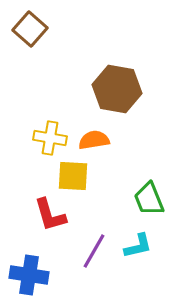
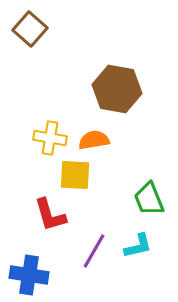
yellow square: moved 2 px right, 1 px up
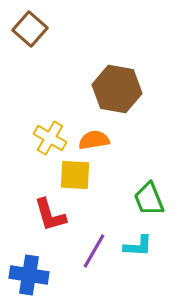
yellow cross: rotated 20 degrees clockwise
cyan L-shape: rotated 16 degrees clockwise
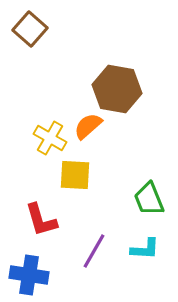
orange semicircle: moved 6 px left, 14 px up; rotated 32 degrees counterclockwise
red L-shape: moved 9 px left, 5 px down
cyan L-shape: moved 7 px right, 3 px down
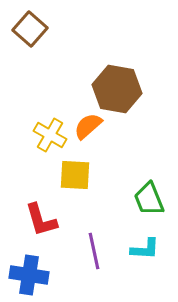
yellow cross: moved 3 px up
purple line: rotated 42 degrees counterclockwise
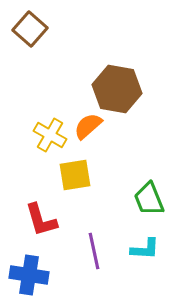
yellow square: rotated 12 degrees counterclockwise
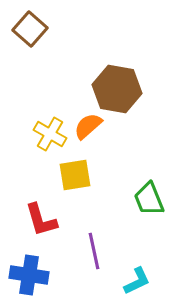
yellow cross: moved 1 px up
cyan L-shape: moved 8 px left, 32 px down; rotated 28 degrees counterclockwise
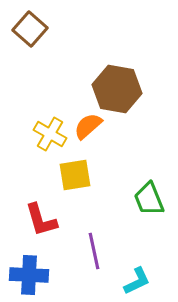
blue cross: rotated 6 degrees counterclockwise
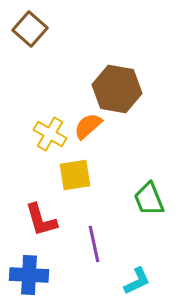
purple line: moved 7 px up
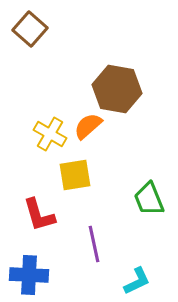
red L-shape: moved 2 px left, 5 px up
